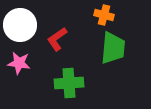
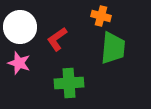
orange cross: moved 3 px left, 1 px down
white circle: moved 2 px down
pink star: rotated 10 degrees clockwise
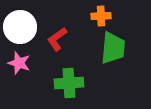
orange cross: rotated 18 degrees counterclockwise
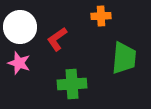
green trapezoid: moved 11 px right, 10 px down
green cross: moved 3 px right, 1 px down
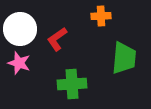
white circle: moved 2 px down
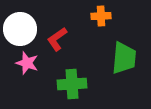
pink star: moved 8 px right
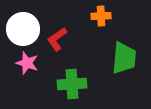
white circle: moved 3 px right
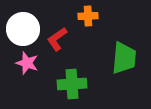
orange cross: moved 13 px left
